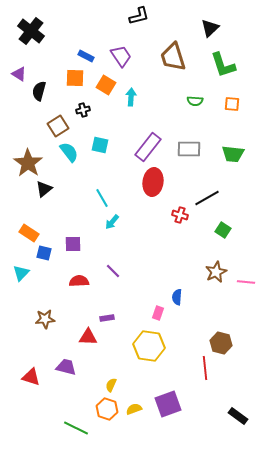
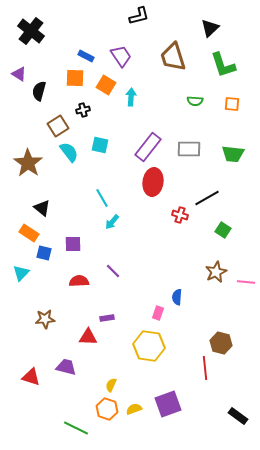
black triangle at (44, 189): moved 2 px left, 19 px down; rotated 42 degrees counterclockwise
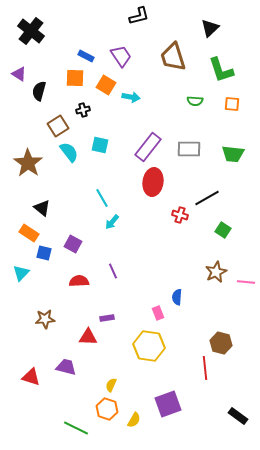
green L-shape at (223, 65): moved 2 px left, 5 px down
cyan arrow at (131, 97): rotated 96 degrees clockwise
purple square at (73, 244): rotated 30 degrees clockwise
purple line at (113, 271): rotated 21 degrees clockwise
pink rectangle at (158, 313): rotated 40 degrees counterclockwise
yellow semicircle at (134, 409): moved 11 px down; rotated 140 degrees clockwise
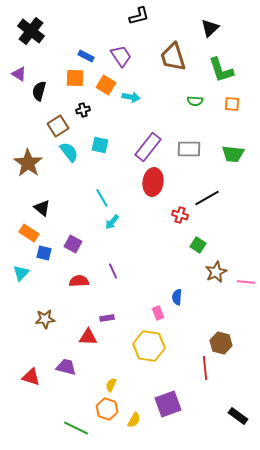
green square at (223, 230): moved 25 px left, 15 px down
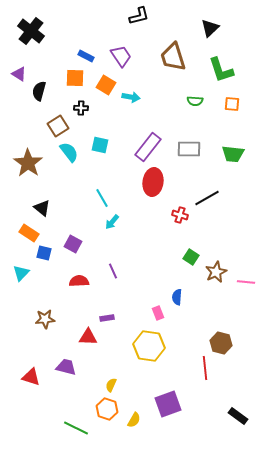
black cross at (83, 110): moved 2 px left, 2 px up; rotated 16 degrees clockwise
green square at (198, 245): moved 7 px left, 12 px down
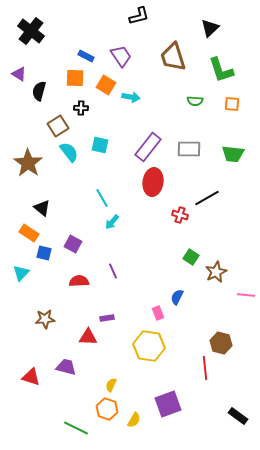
pink line at (246, 282): moved 13 px down
blue semicircle at (177, 297): rotated 21 degrees clockwise
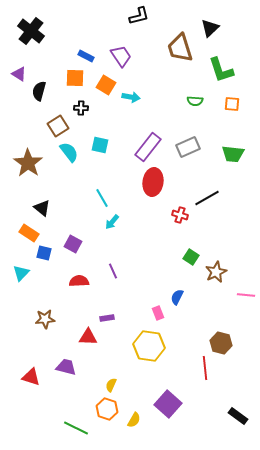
brown trapezoid at (173, 57): moved 7 px right, 9 px up
gray rectangle at (189, 149): moved 1 px left, 2 px up; rotated 25 degrees counterclockwise
purple square at (168, 404): rotated 28 degrees counterclockwise
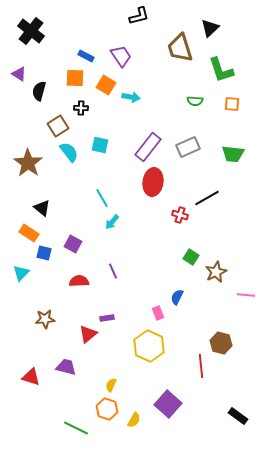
red triangle at (88, 337): moved 3 px up; rotated 42 degrees counterclockwise
yellow hexagon at (149, 346): rotated 16 degrees clockwise
red line at (205, 368): moved 4 px left, 2 px up
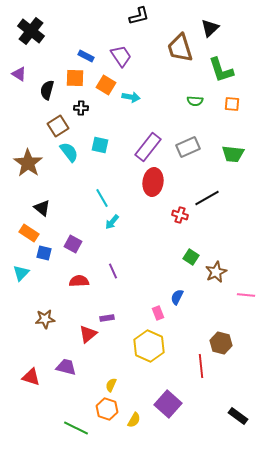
black semicircle at (39, 91): moved 8 px right, 1 px up
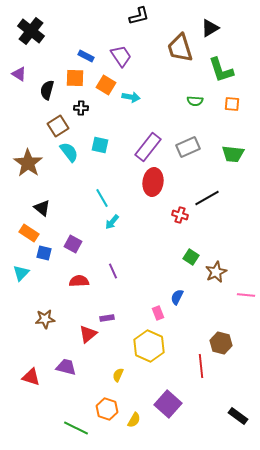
black triangle at (210, 28): rotated 12 degrees clockwise
yellow semicircle at (111, 385): moved 7 px right, 10 px up
